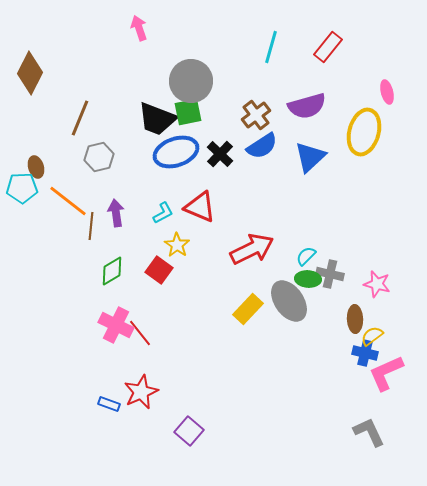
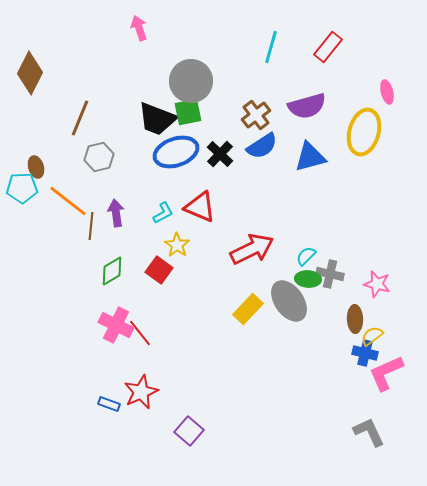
blue triangle at (310, 157): rotated 28 degrees clockwise
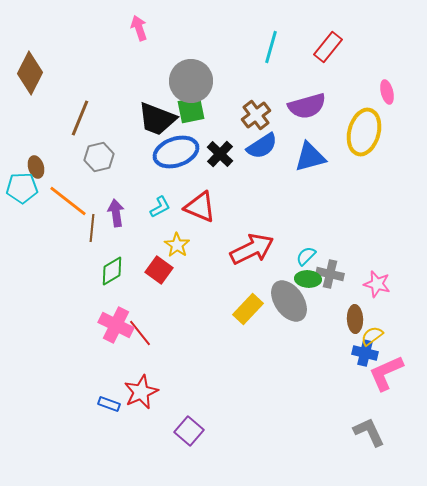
green square at (188, 112): moved 3 px right, 2 px up
cyan L-shape at (163, 213): moved 3 px left, 6 px up
brown line at (91, 226): moved 1 px right, 2 px down
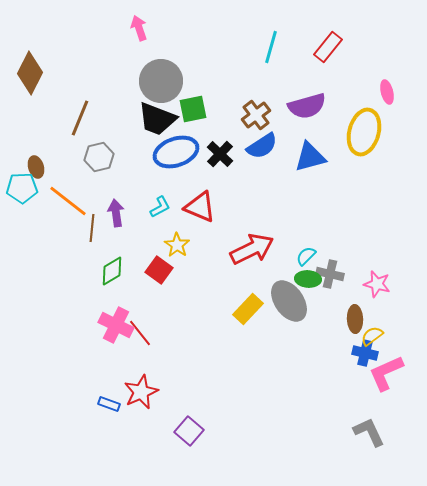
gray circle at (191, 81): moved 30 px left
green square at (191, 110): moved 2 px right, 1 px up
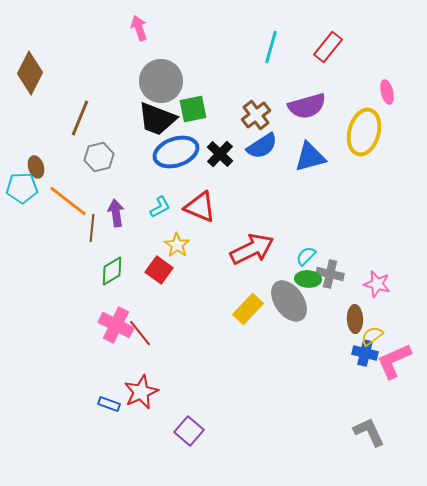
pink L-shape at (386, 373): moved 8 px right, 12 px up
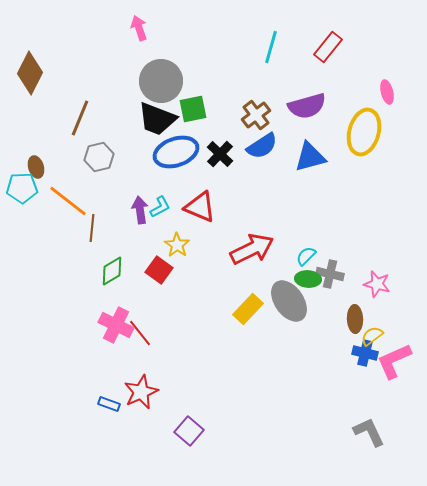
purple arrow at (116, 213): moved 24 px right, 3 px up
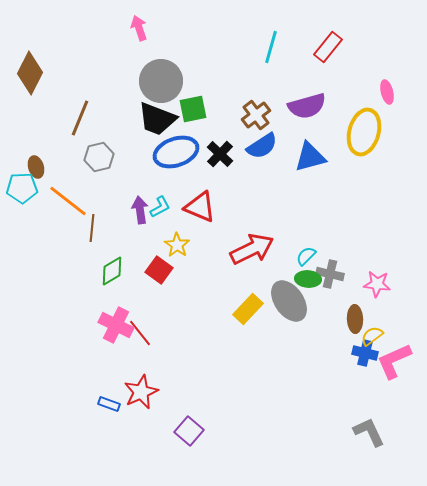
pink star at (377, 284): rotated 8 degrees counterclockwise
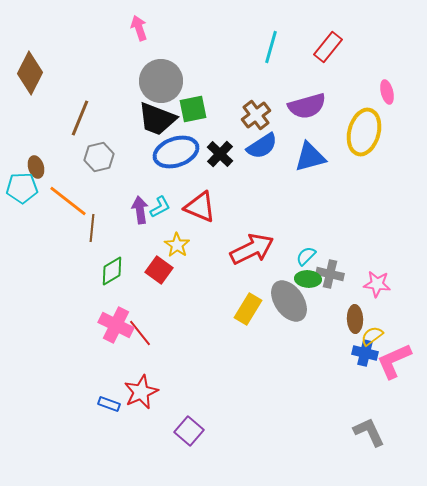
yellow rectangle at (248, 309): rotated 12 degrees counterclockwise
